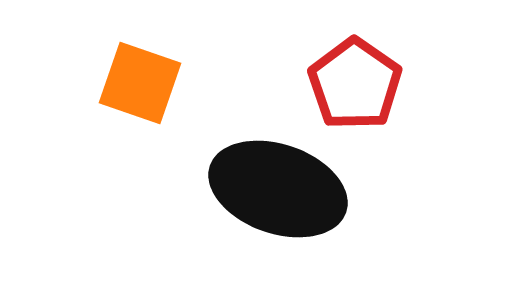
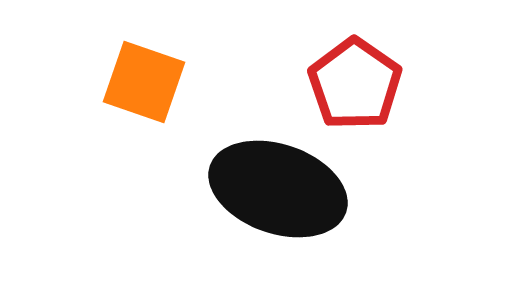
orange square: moved 4 px right, 1 px up
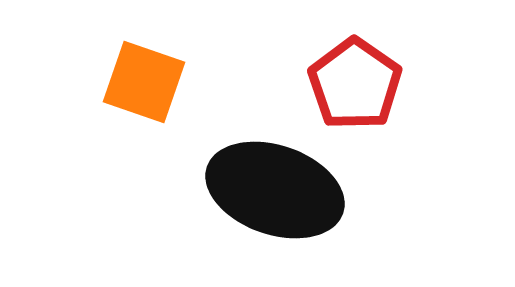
black ellipse: moved 3 px left, 1 px down
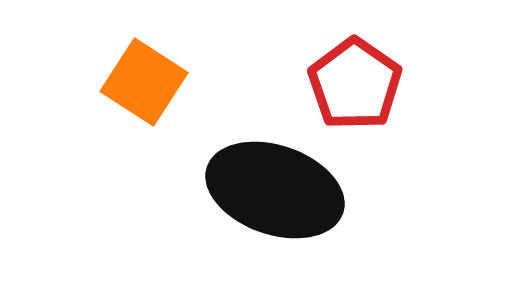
orange square: rotated 14 degrees clockwise
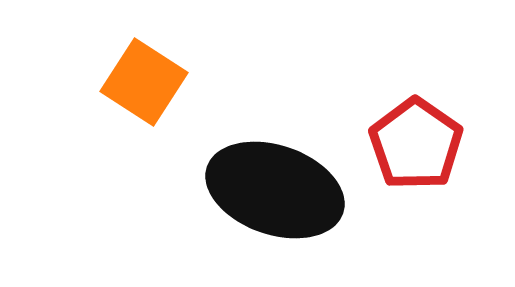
red pentagon: moved 61 px right, 60 px down
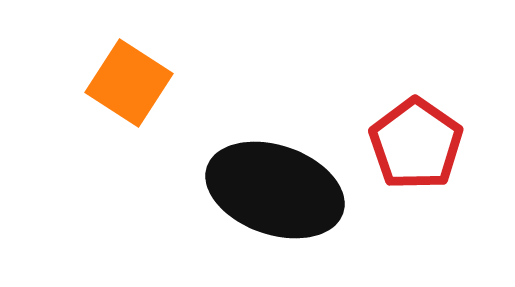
orange square: moved 15 px left, 1 px down
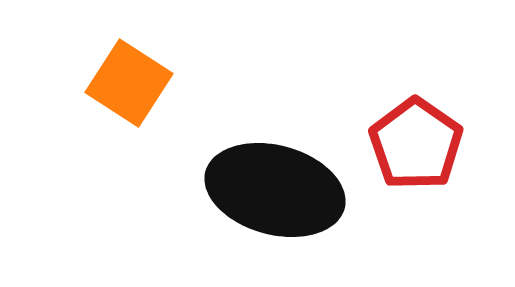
black ellipse: rotated 4 degrees counterclockwise
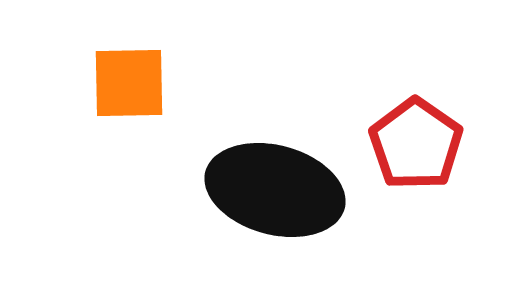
orange square: rotated 34 degrees counterclockwise
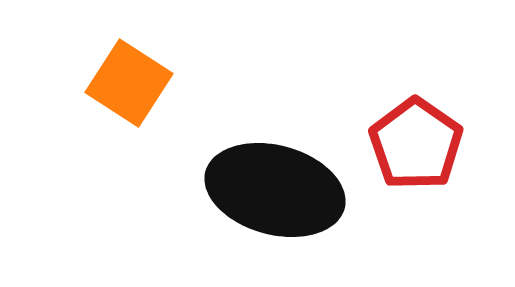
orange square: rotated 34 degrees clockwise
